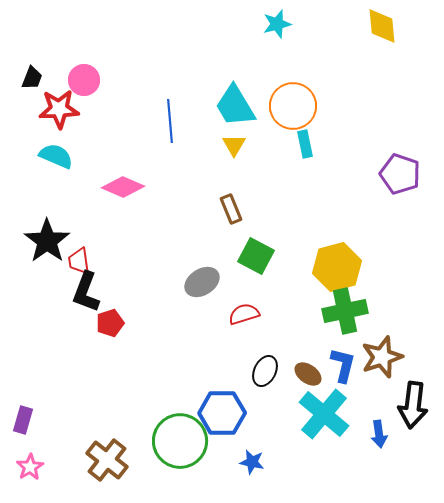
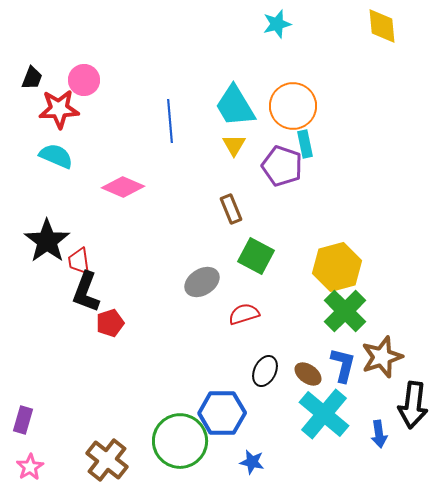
purple pentagon: moved 118 px left, 8 px up
green cross: rotated 33 degrees counterclockwise
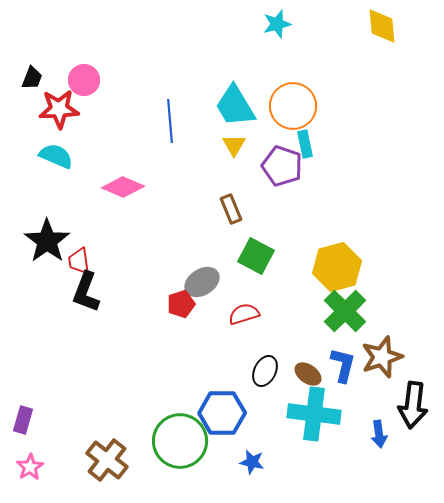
red pentagon: moved 71 px right, 19 px up
cyan cross: moved 10 px left; rotated 33 degrees counterclockwise
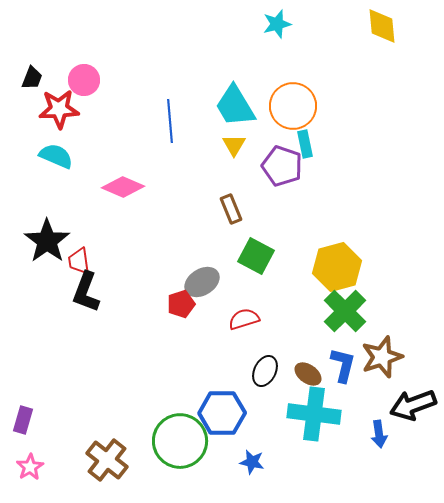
red semicircle: moved 5 px down
black arrow: rotated 63 degrees clockwise
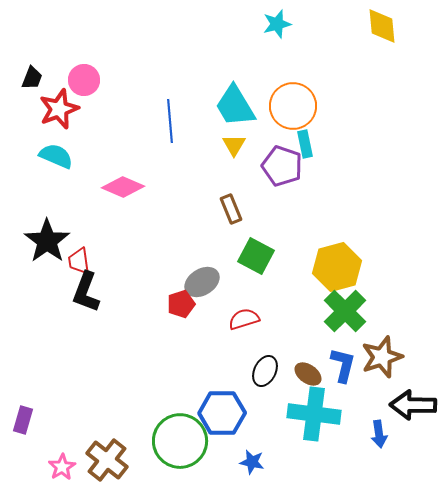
red star: rotated 18 degrees counterclockwise
black arrow: rotated 21 degrees clockwise
pink star: moved 32 px right
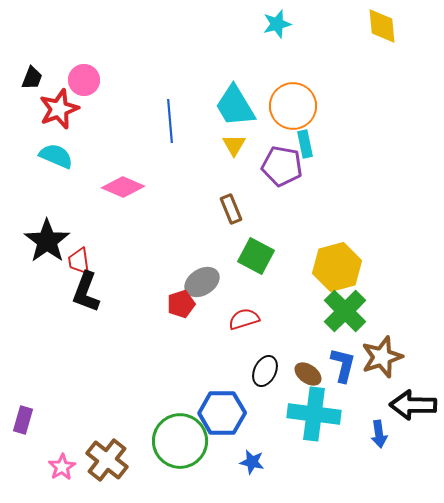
purple pentagon: rotated 9 degrees counterclockwise
